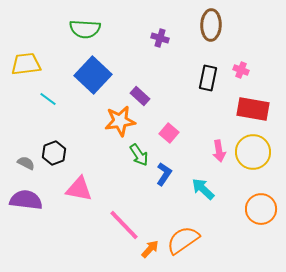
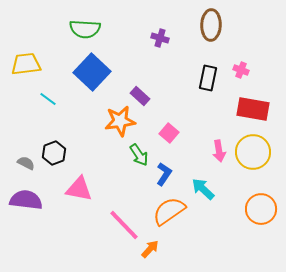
blue square: moved 1 px left, 3 px up
orange semicircle: moved 14 px left, 29 px up
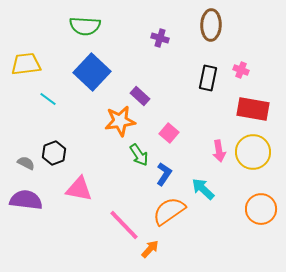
green semicircle: moved 3 px up
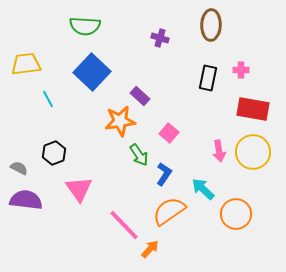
pink cross: rotated 21 degrees counterclockwise
cyan line: rotated 24 degrees clockwise
gray semicircle: moved 7 px left, 5 px down
pink triangle: rotated 44 degrees clockwise
orange circle: moved 25 px left, 5 px down
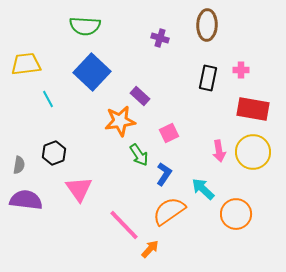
brown ellipse: moved 4 px left
pink square: rotated 24 degrees clockwise
gray semicircle: moved 3 px up; rotated 72 degrees clockwise
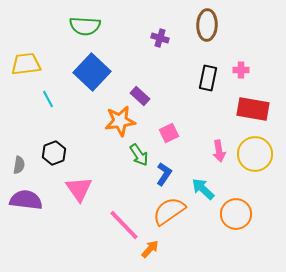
yellow circle: moved 2 px right, 2 px down
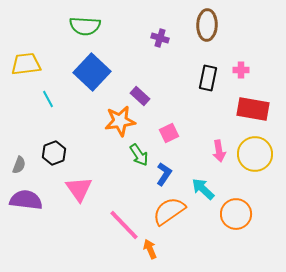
gray semicircle: rotated 12 degrees clockwise
orange arrow: rotated 66 degrees counterclockwise
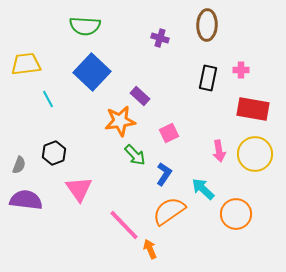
green arrow: moved 4 px left; rotated 10 degrees counterclockwise
